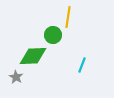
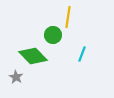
green diamond: rotated 48 degrees clockwise
cyan line: moved 11 px up
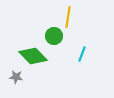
green circle: moved 1 px right, 1 px down
gray star: rotated 24 degrees counterclockwise
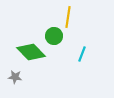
green diamond: moved 2 px left, 4 px up
gray star: moved 1 px left
